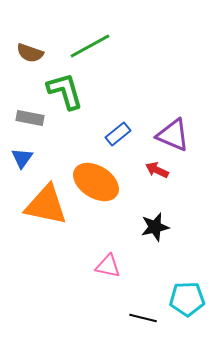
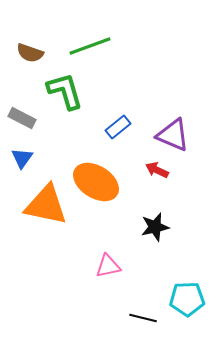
green line: rotated 9 degrees clockwise
gray rectangle: moved 8 px left; rotated 16 degrees clockwise
blue rectangle: moved 7 px up
pink triangle: rotated 24 degrees counterclockwise
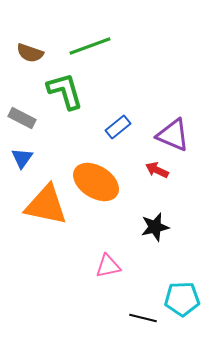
cyan pentagon: moved 5 px left
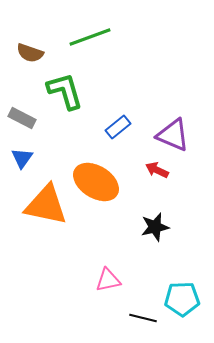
green line: moved 9 px up
pink triangle: moved 14 px down
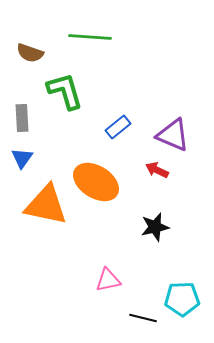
green line: rotated 24 degrees clockwise
gray rectangle: rotated 60 degrees clockwise
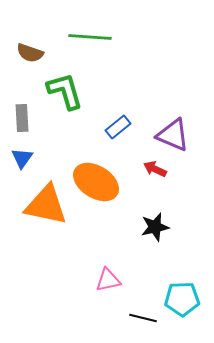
red arrow: moved 2 px left, 1 px up
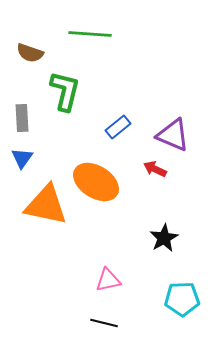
green line: moved 3 px up
green L-shape: rotated 30 degrees clockwise
black star: moved 9 px right, 11 px down; rotated 16 degrees counterclockwise
black line: moved 39 px left, 5 px down
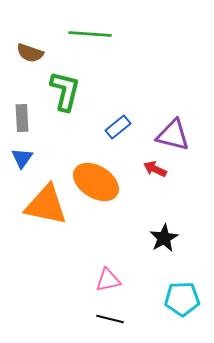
purple triangle: rotated 9 degrees counterclockwise
black line: moved 6 px right, 4 px up
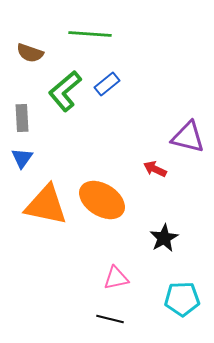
green L-shape: rotated 144 degrees counterclockwise
blue rectangle: moved 11 px left, 43 px up
purple triangle: moved 15 px right, 2 px down
orange ellipse: moved 6 px right, 18 px down
pink triangle: moved 8 px right, 2 px up
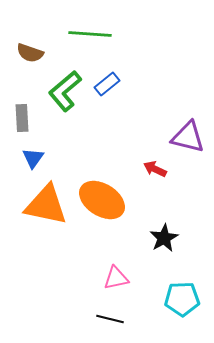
blue triangle: moved 11 px right
